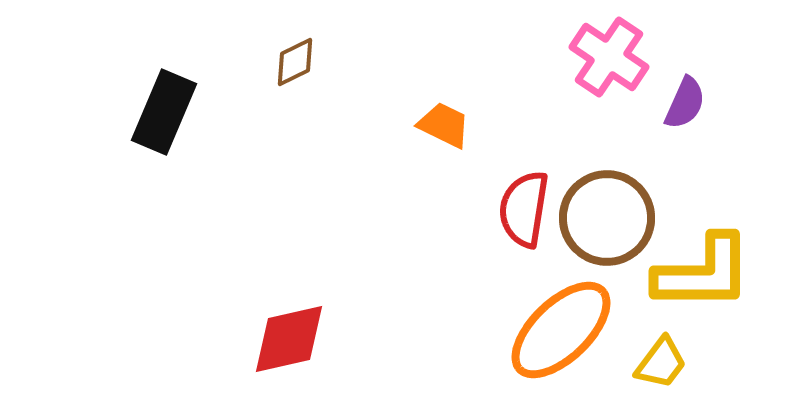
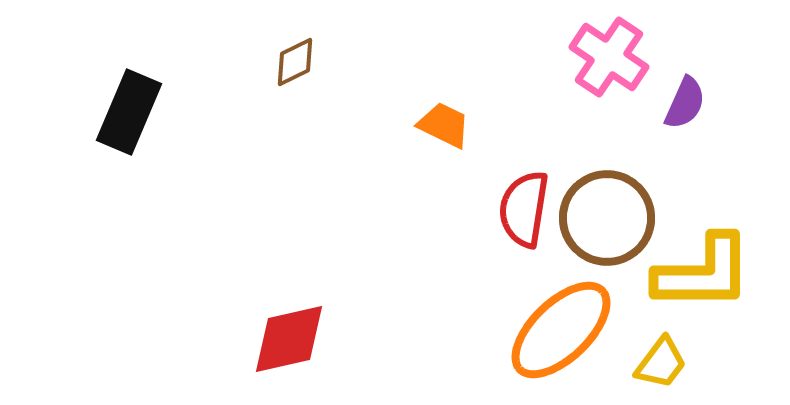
black rectangle: moved 35 px left
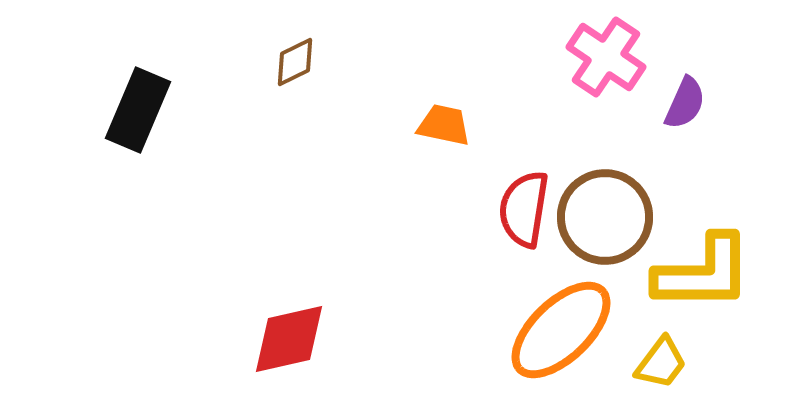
pink cross: moved 3 px left
black rectangle: moved 9 px right, 2 px up
orange trapezoid: rotated 14 degrees counterclockwise
brown circle: moved 2 px left, 1 px up
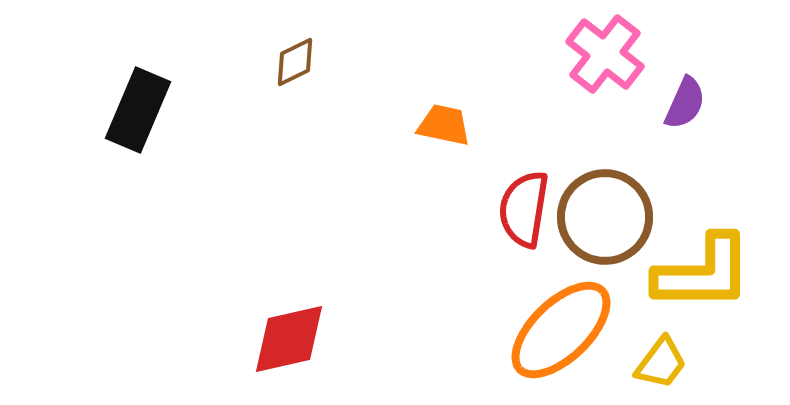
pink cross: moved 1 px left, 3 px up; rotated 4 degrees clockwise
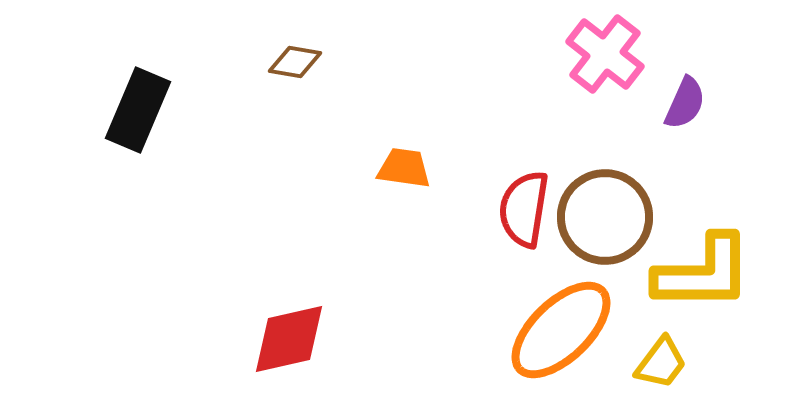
brown diamond: rotated 36 degrees clockwise
orange trapezoid: moved 40 px left, 43 px down; rotated 4 degrees counterclockwise
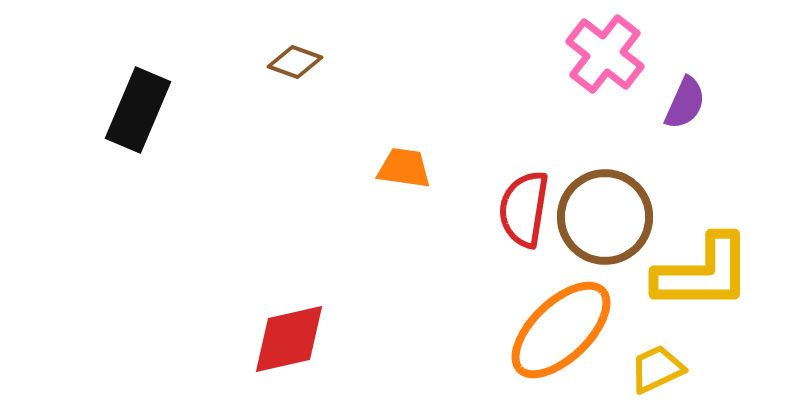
brown diamond: rotated 10 degrees clockwise
yellow trapezoid: moved 4 px left, 6 px down; rotated 152 degrees counterclockwise
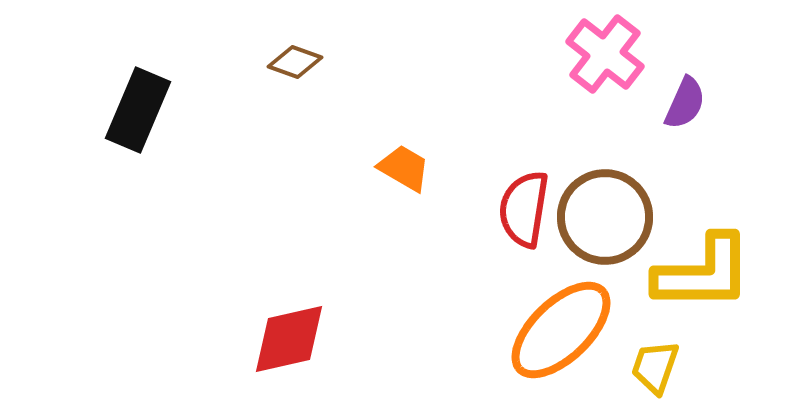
orange trapezoid: rotated 22 degrees clockwise
yellow trapezoid: moved 2 px left, 2 px up; rotated 46 degrees counterclockwise
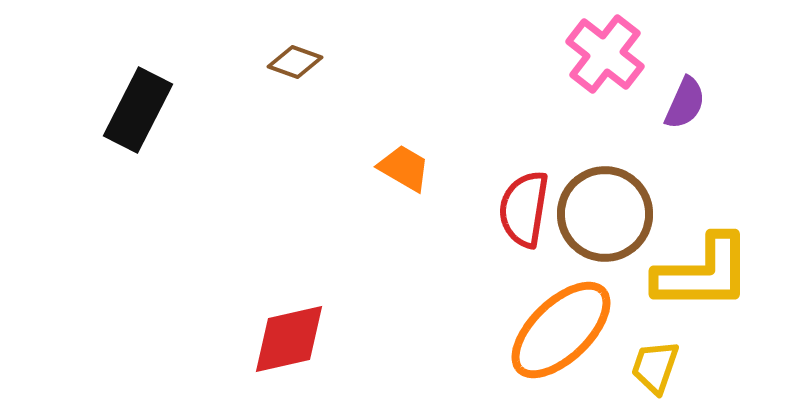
black rectangle: rotated 4 degrees clockwise
brown circle: moved 3 px up
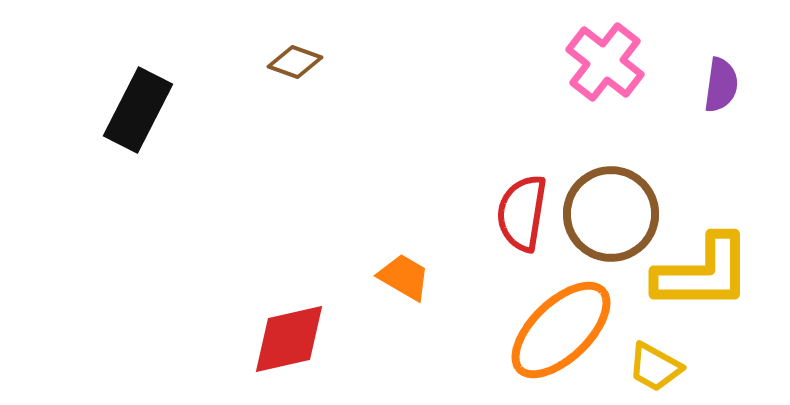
pink cross: moved 8 px down
purple semicircle: moved 36 px right, 18 px up; rotated 16 degrees counterclockwise
orange trapezoid: moved 109 px down
red semicircle: moved 2 px left, 4 px down
brown circle: moved 6 px right
yellow trapezoid: rotated 80 degrees counterclockwise
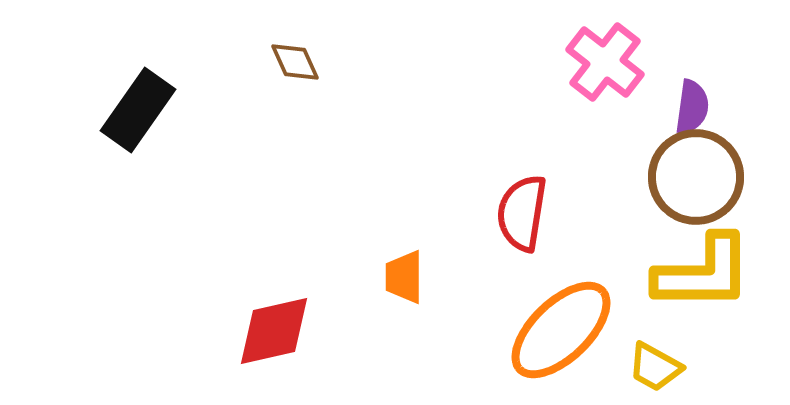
brown diamond: rotated 46 degrees clockwise
purple semicircle: moved 29 px left, 22 px down
black rectangle: rotated 8 degrees clockwise
brown circle: moved 85 px right, 37 px up
orange trapezoid: rotated 120 degrees counterclockwise
red diamond: moved 15 px left, 8 px up
